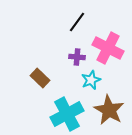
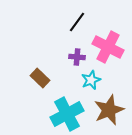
pink cross: moved 1 px up
brown star: rotated 20 degrees clockwise
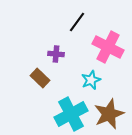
purple cross: moved 21 px left, 3 px up
brown star: moved 4 px down
cyan cross: moved 4 px right
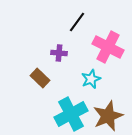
purple cross: moved 3 px right, 1 px up
cyan star: moved 1 px up
brown star: moved 1 px left, 2 px down
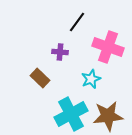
pink cross: rotated 8 degrees counterclockwise
purple cross: moved 1 px right, 1 px up
brown star: rotated 16 degrees clockwise
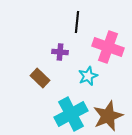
black line: rotated 30 degrees counterclockwise
cyan star: moved 3 px left, 3 px up
brown star: rotated 16 degrees counterclockwise
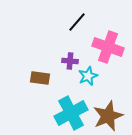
black line: rotated 35 degrees clockwise
purple cross: moved 10 px right, 9 px down
brown rectangle: rotated 36 degrees counterclockwise
cyan cross: moved 1 px up
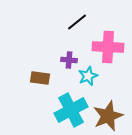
black line: rotated 10 degrees clockwise
pink cross: rotated 16 degrees counterclockwise
purple cross: moved 1 px left, 1 px up
cyan cross: moved 3 px up
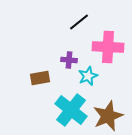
black line: moved 2 px right
brown rectangle: rotated 18 degrees counterclockwise
cyan cross: rotated 24 degrees counterclockwise
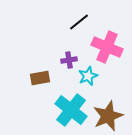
pink cross: moved 1 px left; rotated 20 degrees clockwise
purple cross: rotated 14 degrees counterclockwise
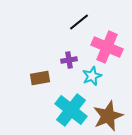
cyan star: moved 4 px right
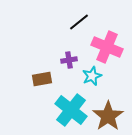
brown rectangle: moved 2 px right, 1 px down
brown star: rotated 12 degrees counterclockwise
